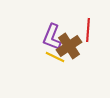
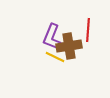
brown cross: rotated 25 degrees clockwise
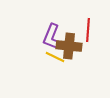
brown cross: rotated 15 degrees clockwise
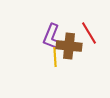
red line: moved 1 px right, 3 px down; rotated 35 degrees counterclockwise
yellow line: rotated 60 degrees clockwise
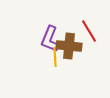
red line: moved 2 px up
purple L-shape: moved 2 px left, 2 px down
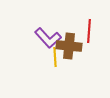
red line: rotated 35 degrees clockwise
purple L-shape: moved 2 px left, 1 px up; rotated 64 degrees counterclockwise
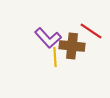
red line: moved 2 px right; rotated 60 degrees counterclockwise
brown cross: moved 3 px right
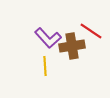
brown cross: rotated 15 degrees counterclockwise
yellow line: moved 10 px left, 9 px down
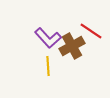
brown cross: rotated 20 degrees counterclockwise
yellow line: moved 3 px right
